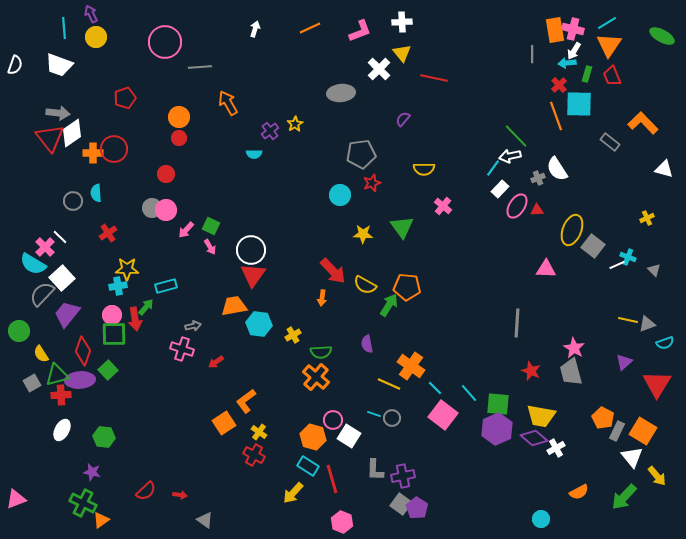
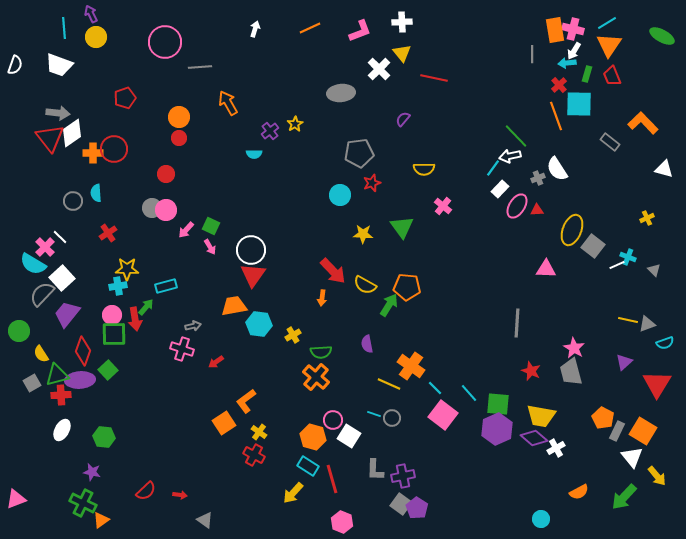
gray pentagon at (361, 154): moved 2 px left, 1 px up
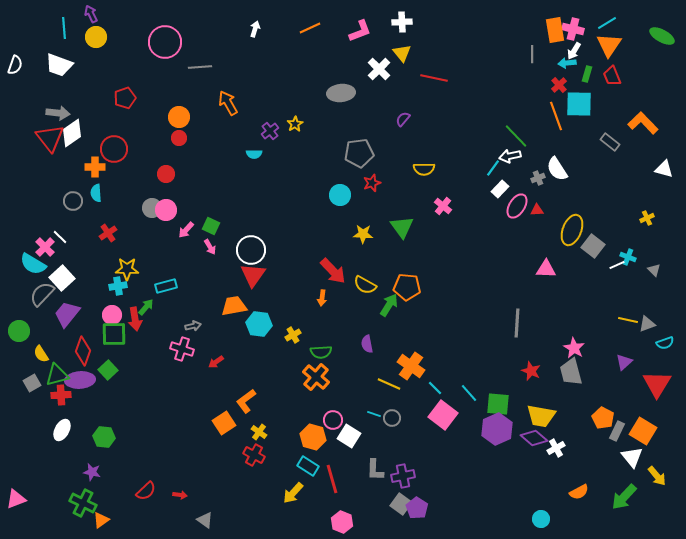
orange cross at (93, 153): moved 2 px right, 14 px down
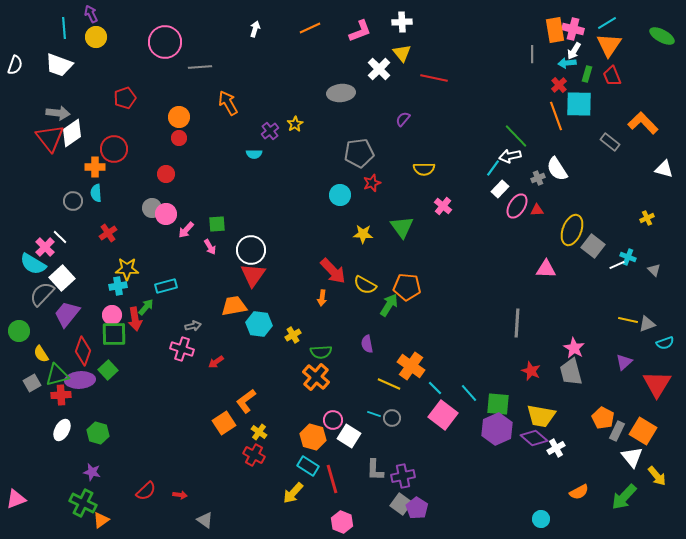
pink circle at (166, 210): moved 4 px down
green square at (211, 226): moved 6 px right, 2 px up; rotated 30 degrees counterclockwise
green hexagon at (104, 437): moved 6 px left, 4 px up; rotated 10 degrees clockwise
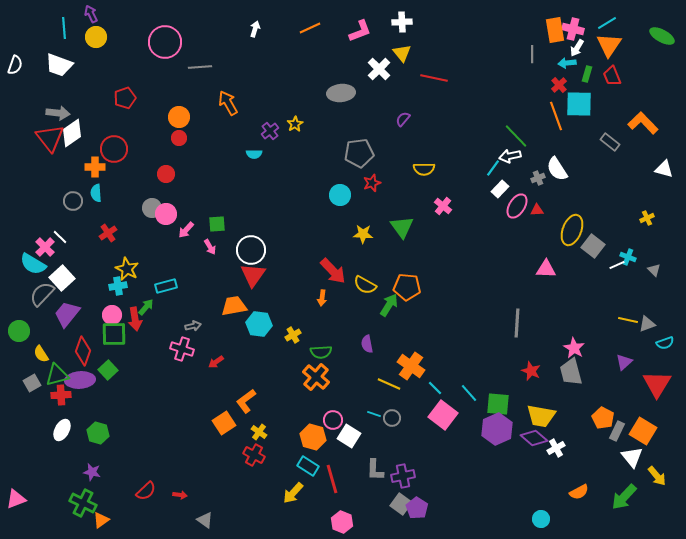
white arrow at (574, 51): moved 3 px right, 3 px up
yellow star at (127, 269): rotated 25 degrees clockwise
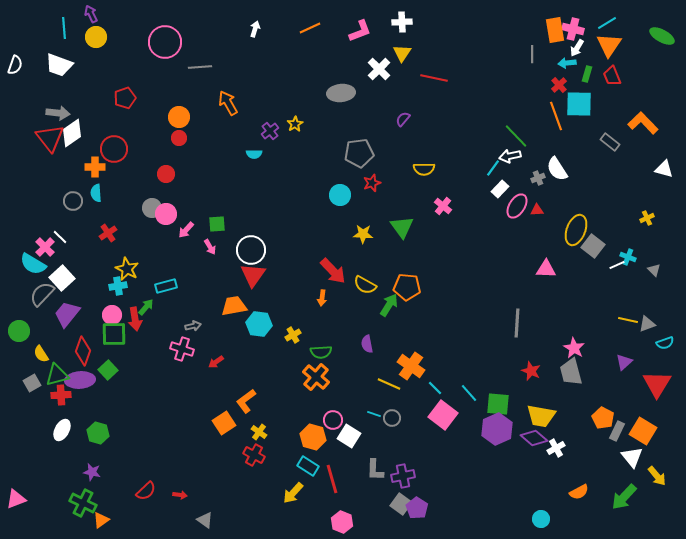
yellow triangle at (402, 53): rotated 12 degrees clockwise
yellow ellipse at (572, 230): moved 4 px right
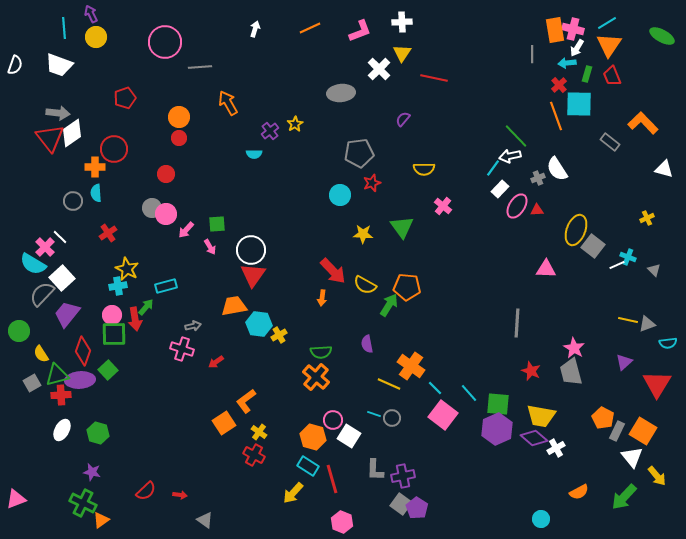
yellow cross at (293, 335): moved 14 px left
cyan semicircle at (665, 343): moved 3 px right; rotated 12 degrees clockwise
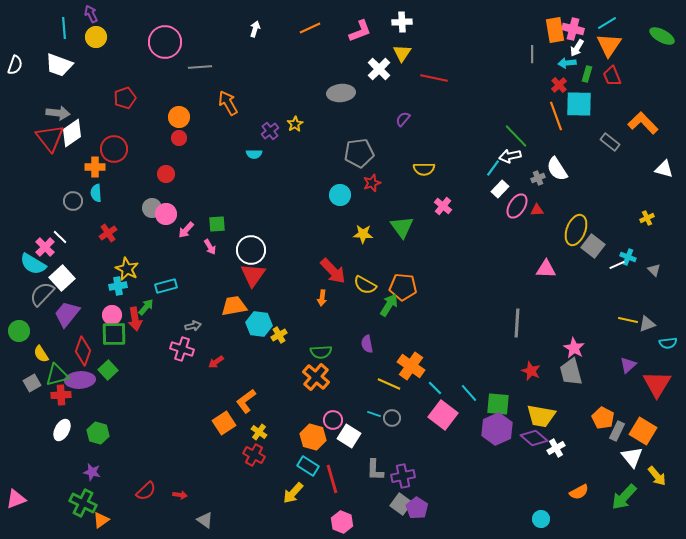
orange pentagon at (407, 287): moved 4 px left
purple triangle at (624, 362): moved 4 px right, 3 px down
